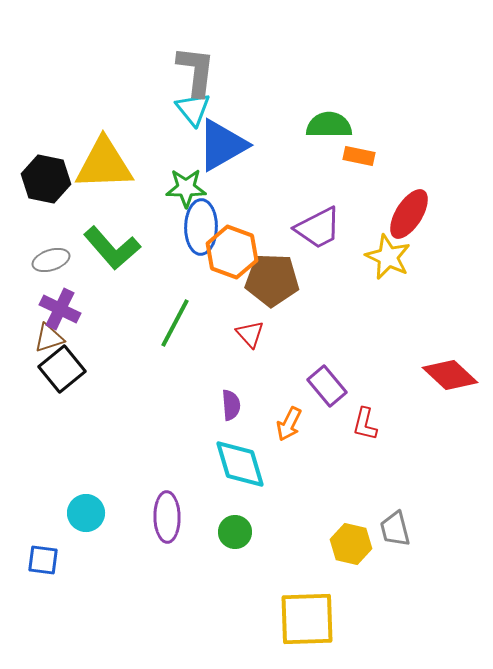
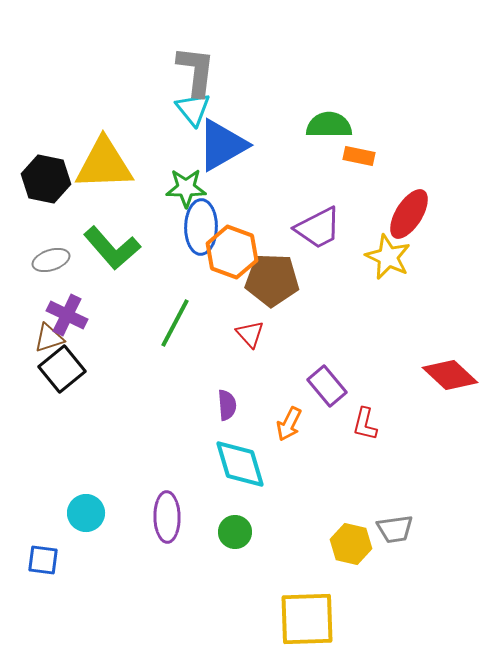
purple cross: moved 7 px right, 6 px down
purple semicircle: moved 4 px left
gray trapezoid: rotated 84 degrees counterclockwise
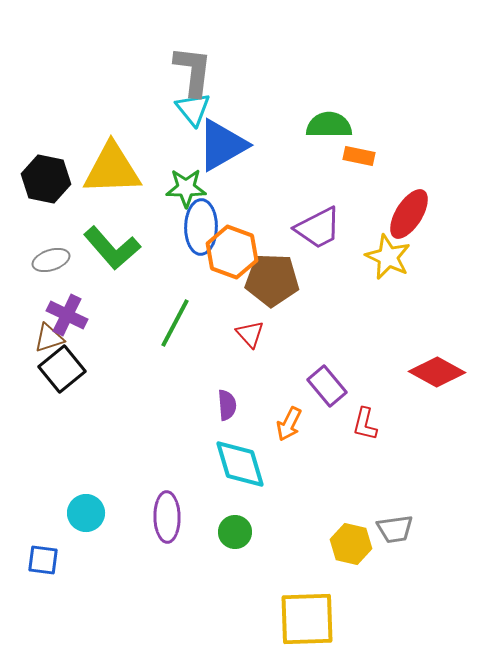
gray L-shape: moved 3 px left
yellow triangle: moved 8 px right, 5 px down
red diamond: moved 13 px left, 3 px up; rotated 14 degrees counterclockwise
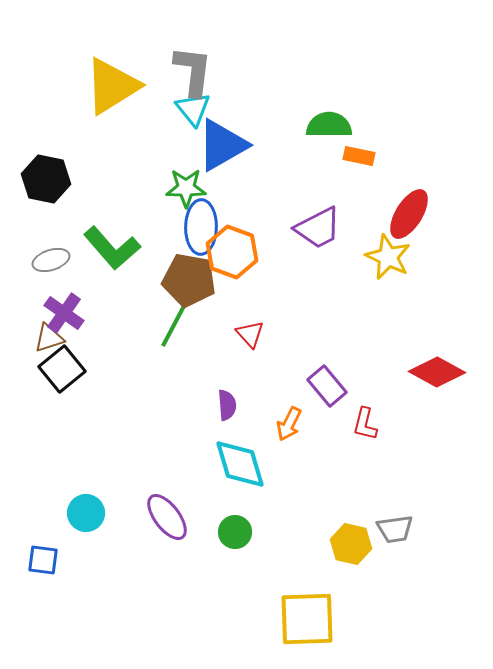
yellow triangle: moved 83 px up; rotated 30 degrees counterclockwise
brown pentagon: moved 83 px left; rotated 8 degrees clockwise
purple cross: moved 3 px left, 2 px up; rotated 9 degrees clockwise
purple ellipse: rotated 36 degrees counterclockwise
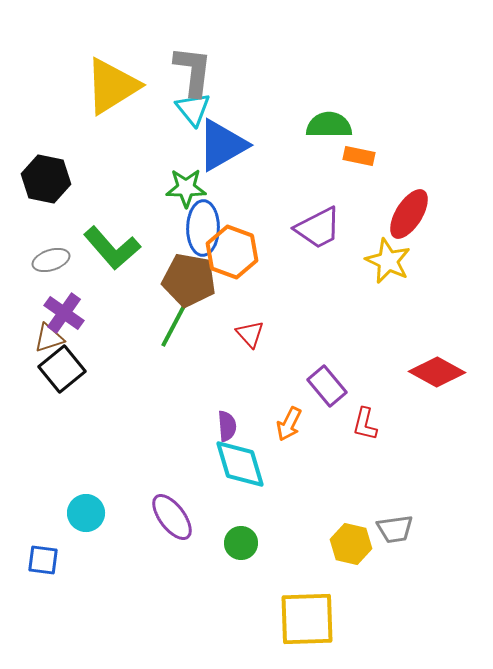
blue ellipse: moved 2 px right, 1 px down
yellow star: moved 4 px down
purple semicircle: moved 21 px down
purple ellipse: moved 5 px right
green circle: moved 6 px right, 11 px down
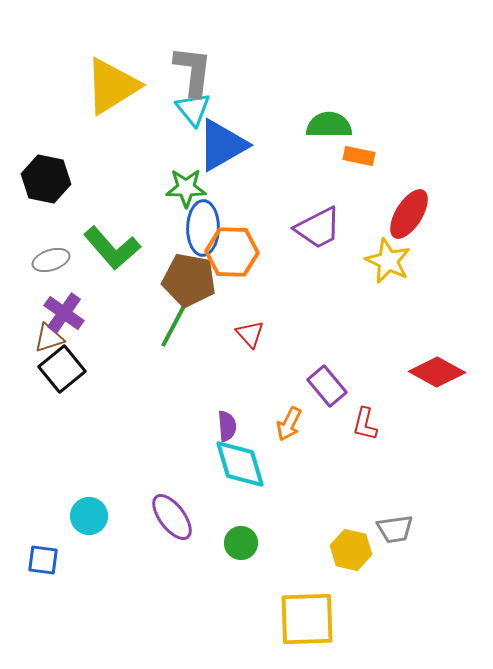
orange hexagon: rotated 18 degrees counterclockwise
cyan circle: moved 3 px right, 3 px down
yellow hexagon: moved 6 px down
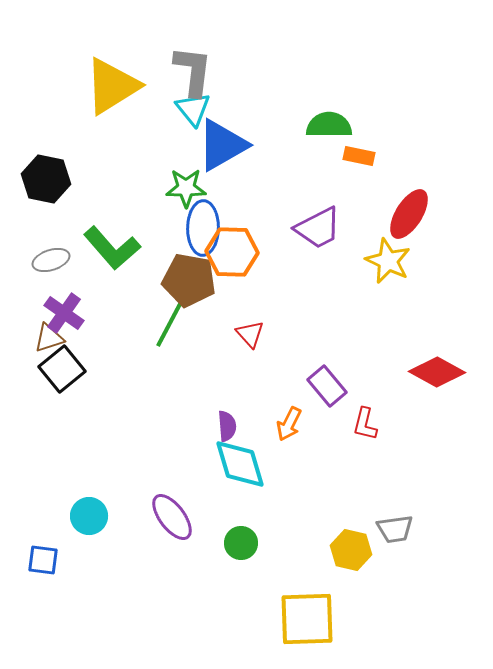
green line: moved 5 px left
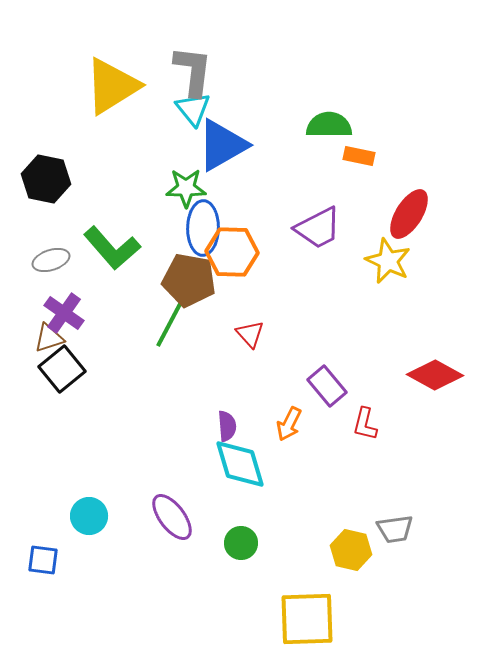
red diamond: moved 2 px left, 3 px down
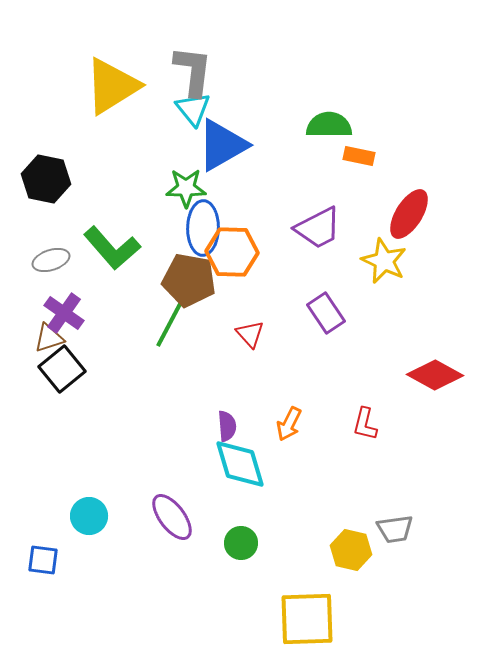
yellow star: moved 4 px left
purple rectangle: moved 1 px left, 73 px up; rotated 6 degrees clockwise
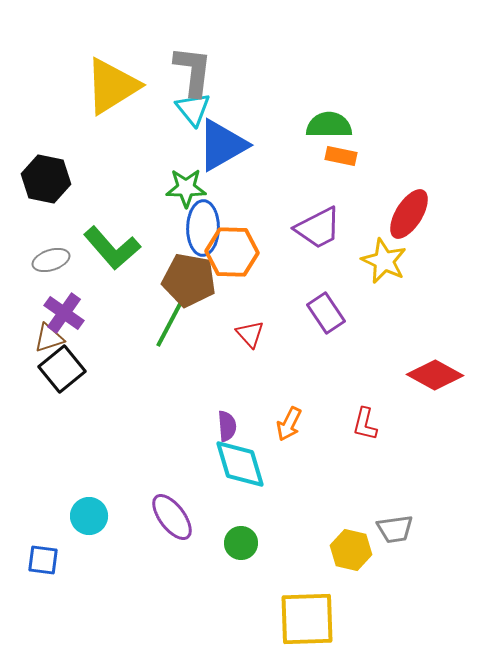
orange rectangle: moved 18 px left
